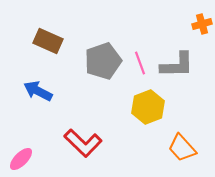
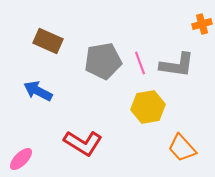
gray pentagon: rotated 9 degrees clockwise
gray L-shape: rotated 9 degrees clockwise
yellow hexagon: rotated 12 degrees clockwise
red L-shape: rotated 12 degrees counterclockwise
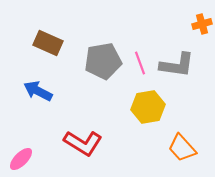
brown rectangle: moved 2 px down
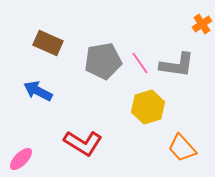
orange cross: rotated 18 degrees counterclockwise
pink line: rotated 15 degrees counterclockwise
yellow hexagon: rotated 8 degrees counterclockwise
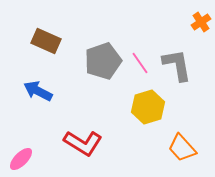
orange cross: moved 1 px left, 2 px up
brown rectangle: moved 2 px left, 2 px up
gray pentagon: rotated 9 degrees counterclockwise
gray L-shape: rotated 108 degrees counterclockwise
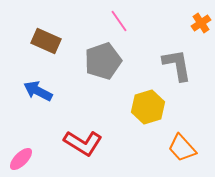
orange cross: moved 1 px down
pink line: moved 21 px left, 42 px up
